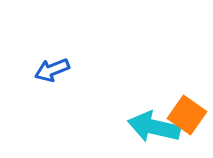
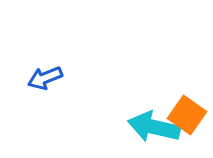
blue arrow: moved 7 px left, 8 px down
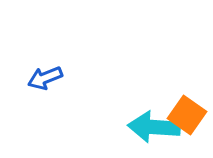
cyan arrow: rotated 9 degrees counterclockwise
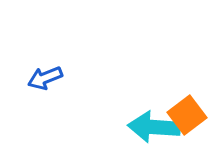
orange square: rotated 18 degrees clockwise
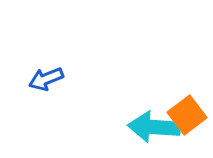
blue arrow: moved 1 px right, 1 px down
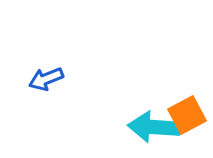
orange square: rotated 9 degrees clockwise
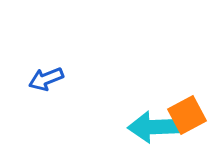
cyan arrow: rotated 6 degrees counterclockwise
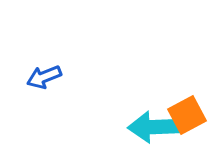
blue arrow: moved 2 px left, 2 px up
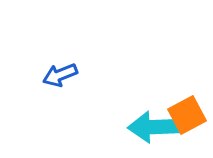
blue arrow: moved 16 px right, 2 px up
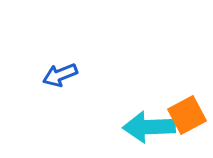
cyan arrow: moved 5 px left
